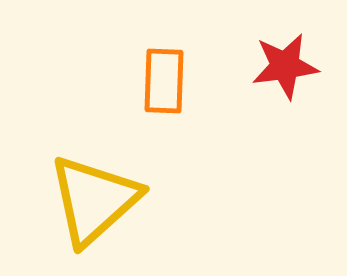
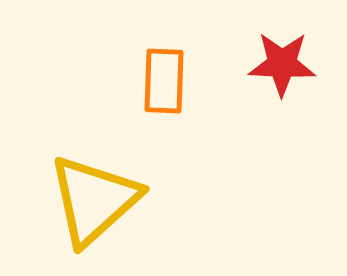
red star: moved 3 px left, 2 px up; rotated 10 degrees clockwise
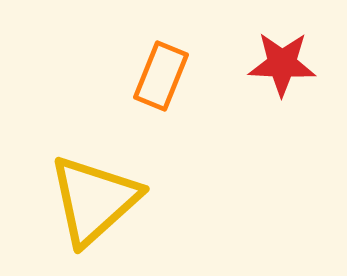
orange rectangle: moved 3 px left, 5 px up; rotated 20 degrees clockwise
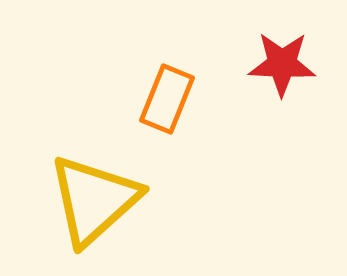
orange rectangle: moved 6 px right, 23 px down
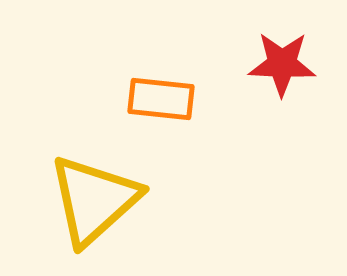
orange rectangle: moved 6 px left; rotated 74 degrees clockwise
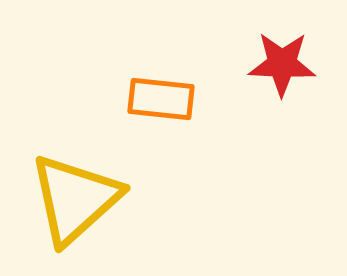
yellow triangle: moved 19 px left, 1 px up
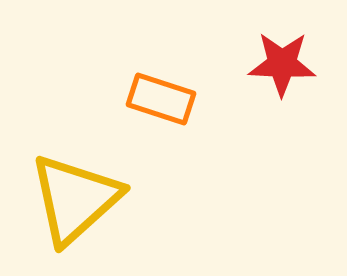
orange rectangle: rotated 12 degrees clockwise
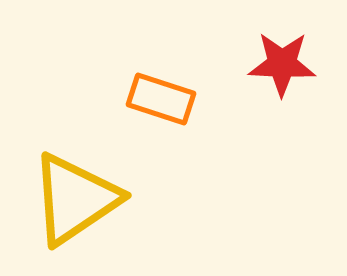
yellow triangle: rotated 8 degrees clockwise
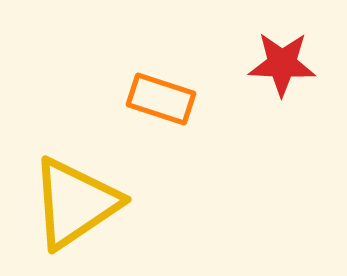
yellow triangle: moved 4 px down
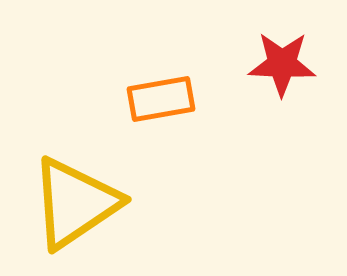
orange rectangle: rotated 28 degrees counterclockwise
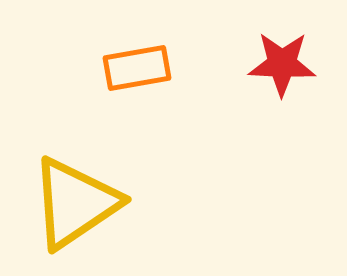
orange rectangle: moved 24 px left, 31 px up
